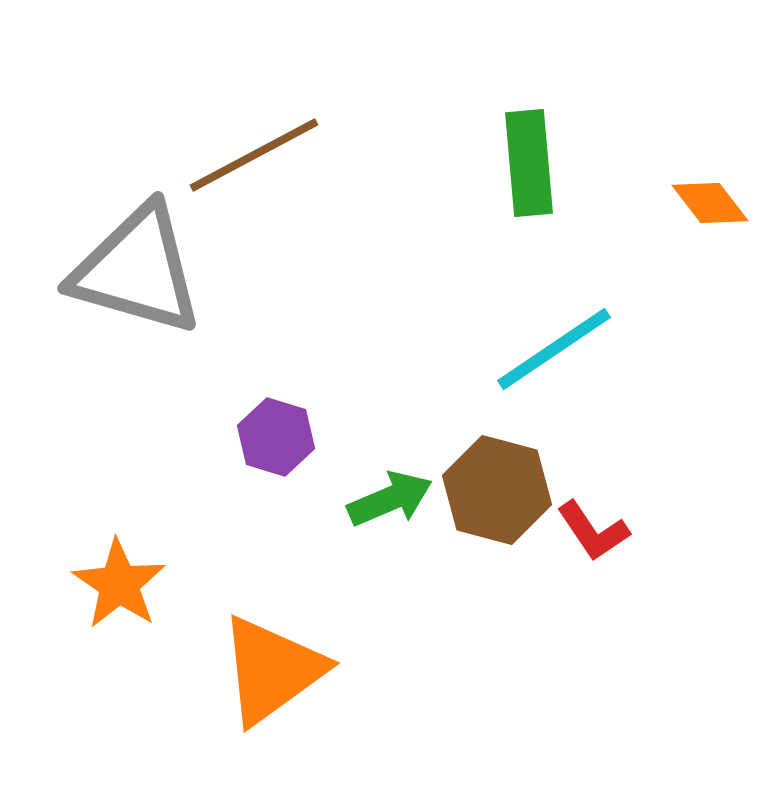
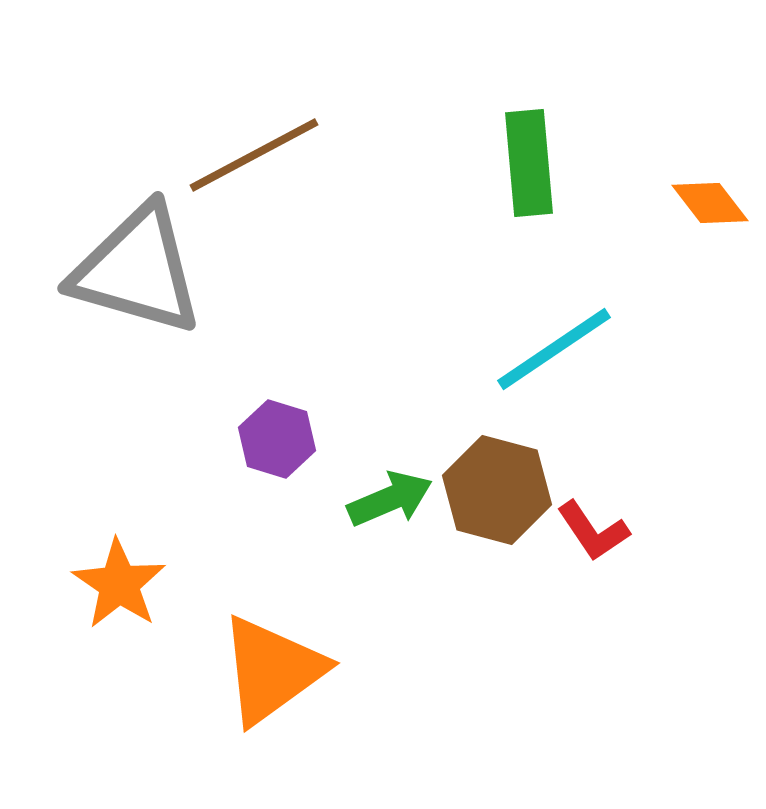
purple hexagon: moved 1 px right, 2 px down
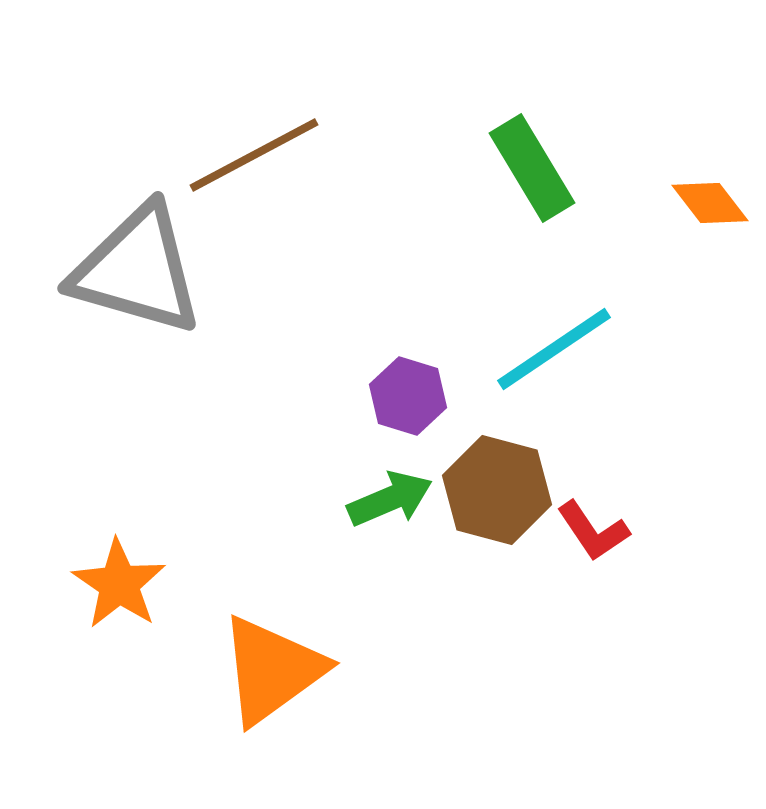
green rectangle: moved 3 px right, 5 px down; rotated 26 degrees counterclockwise
purple hexagon: moved 131 px right, 43 px up
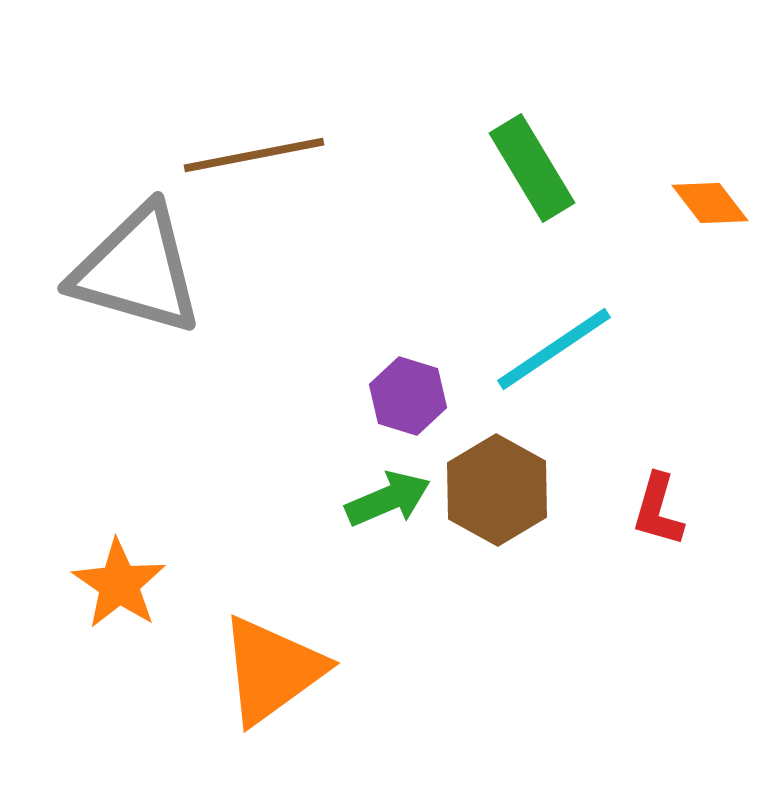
brown line: rotated 17 degrees clockwise
brown hexagon: rotated 14 degrees clockwise
green arrow: moved 2 px left
red L-shape: moved 65 px right, 21 px up; rotated 50 degrees clockwise
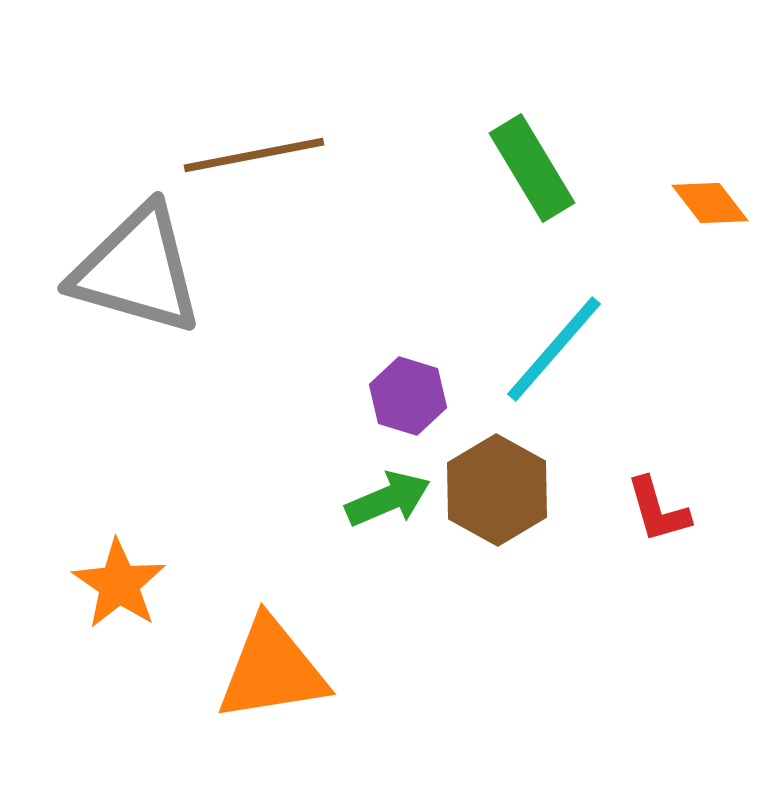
cyan line: rotated 15 degrees counterclockwise
red L-shape: rotated 32 degrees counterclockwise
orange triangle: rotated 27 degrees clockwise
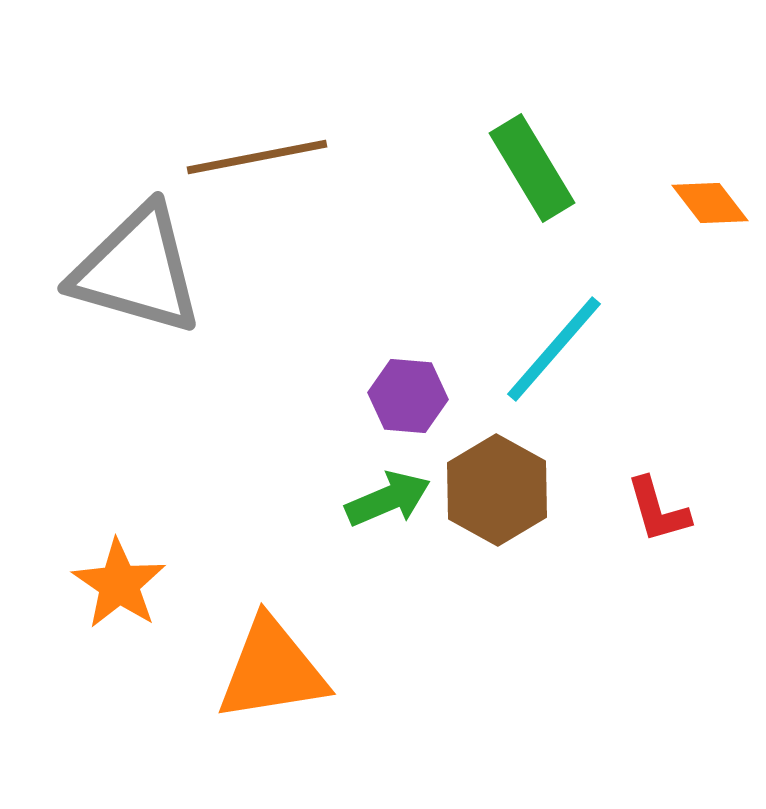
brown line: moved 3 px right, 2 px down
purple hexagon: rotated 12 degrees counterclockwise
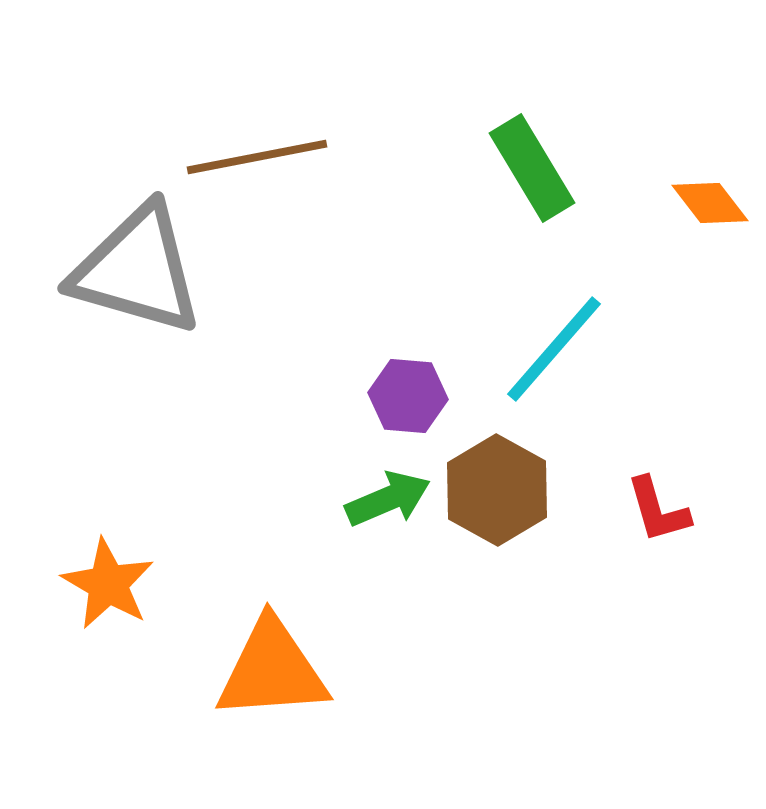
orange star: moved 11 px left; rotated 4 degrees counterclockwise
orange triangle: rotated 5 degrees clockwise
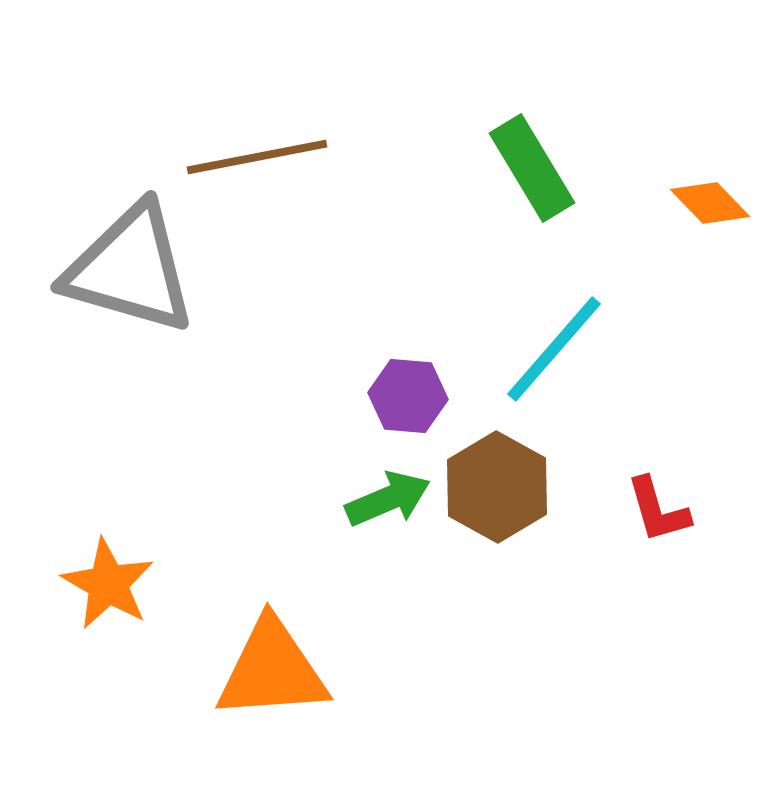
orange diamond: rotated 6 degrees counterclockwise
gray triangle: moved 7 px left, 1 px up
brown hexagon: moved 3 px up
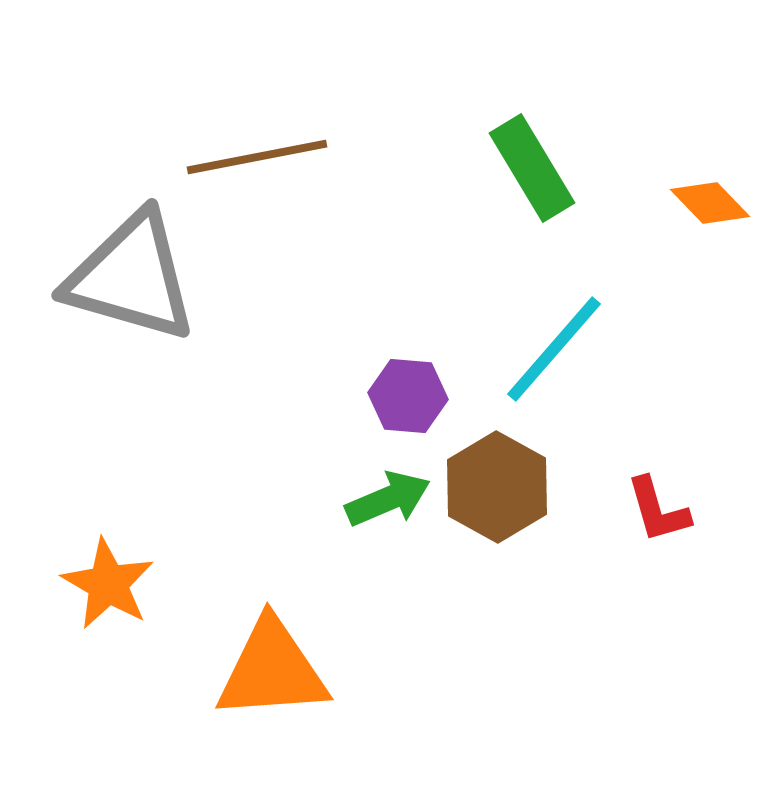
gray triangle: moved 1 px right, 8 px down
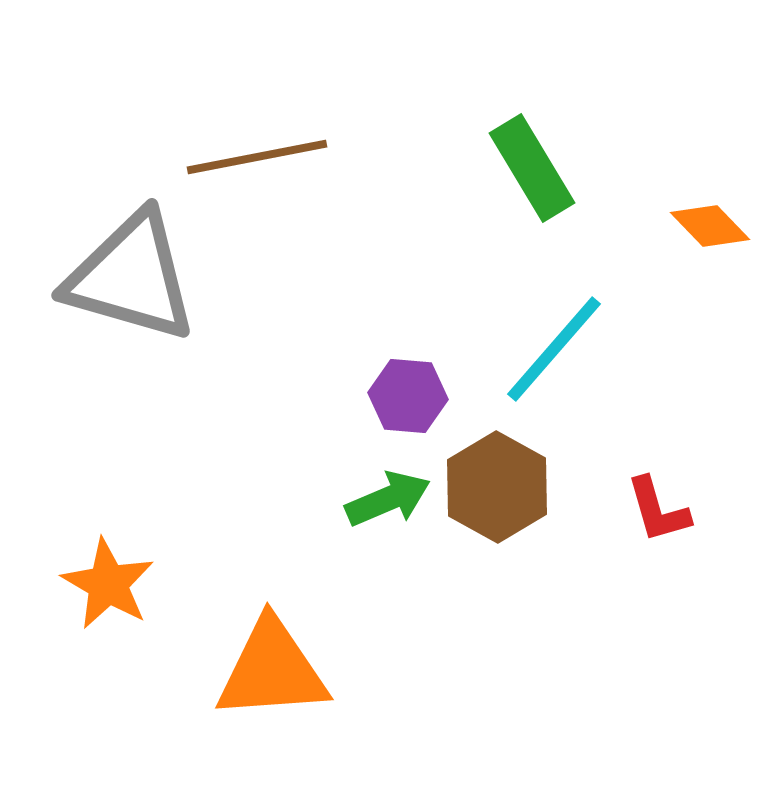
orange diamond: moved 23 px down
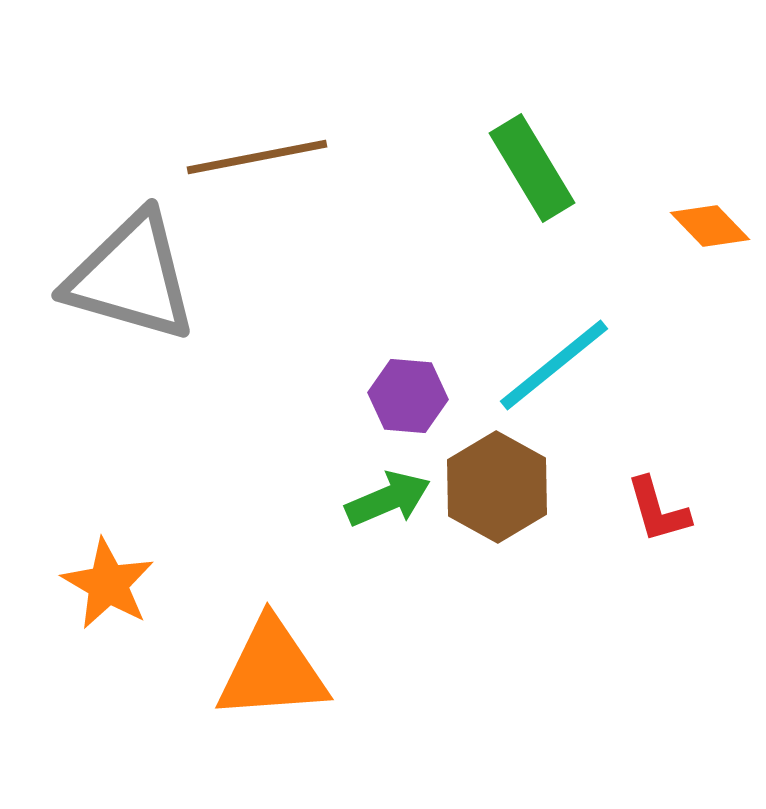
cyan line: moved 16 px down; rotated 10 degrees clockwise
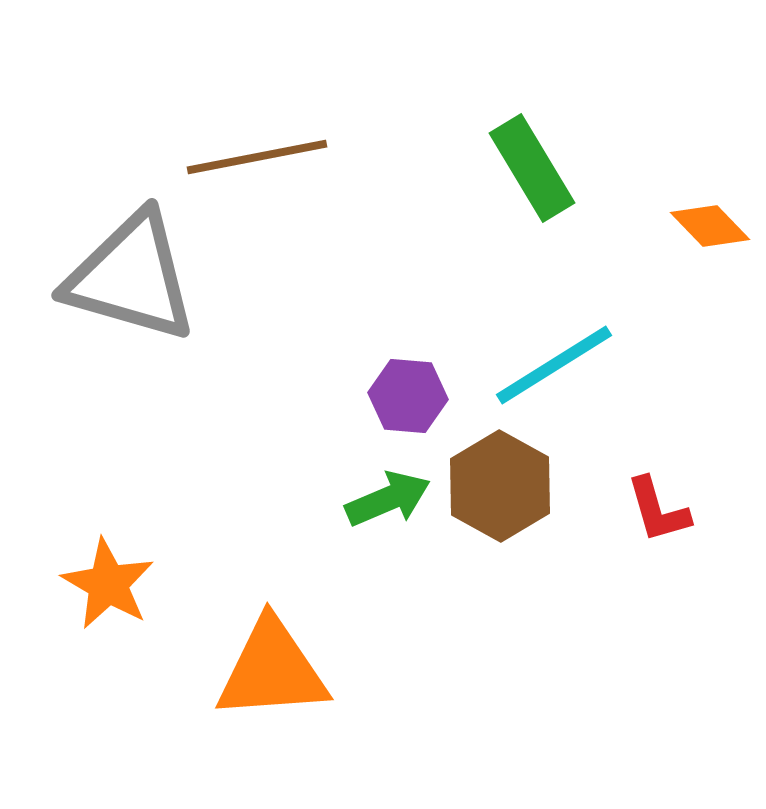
cyan line: rotated 7 degrees clockwise
brown hexagon: moved 3 px right, 1 px up
